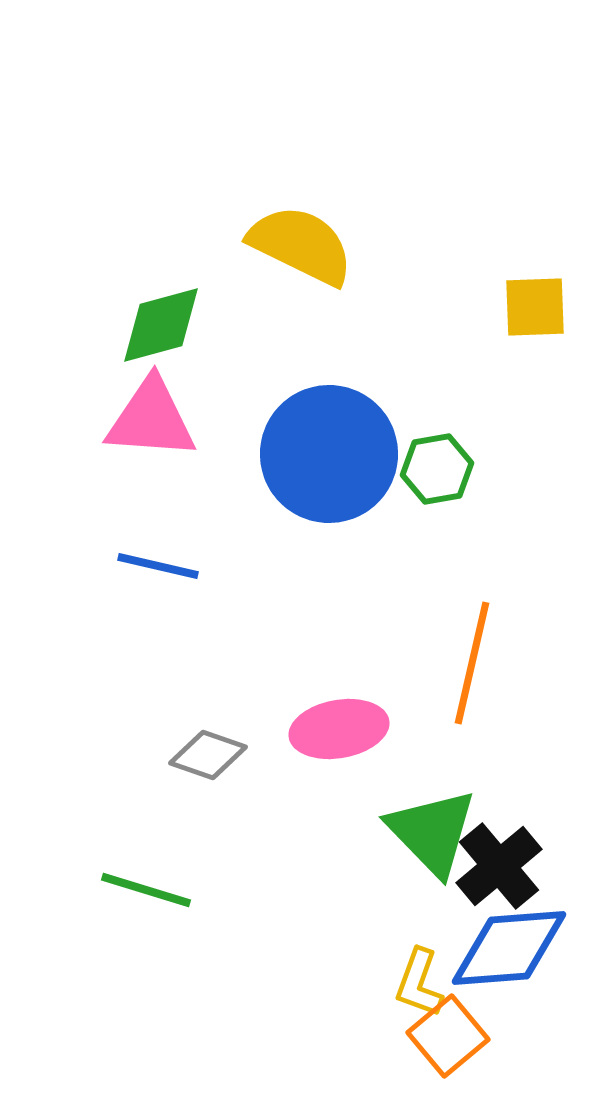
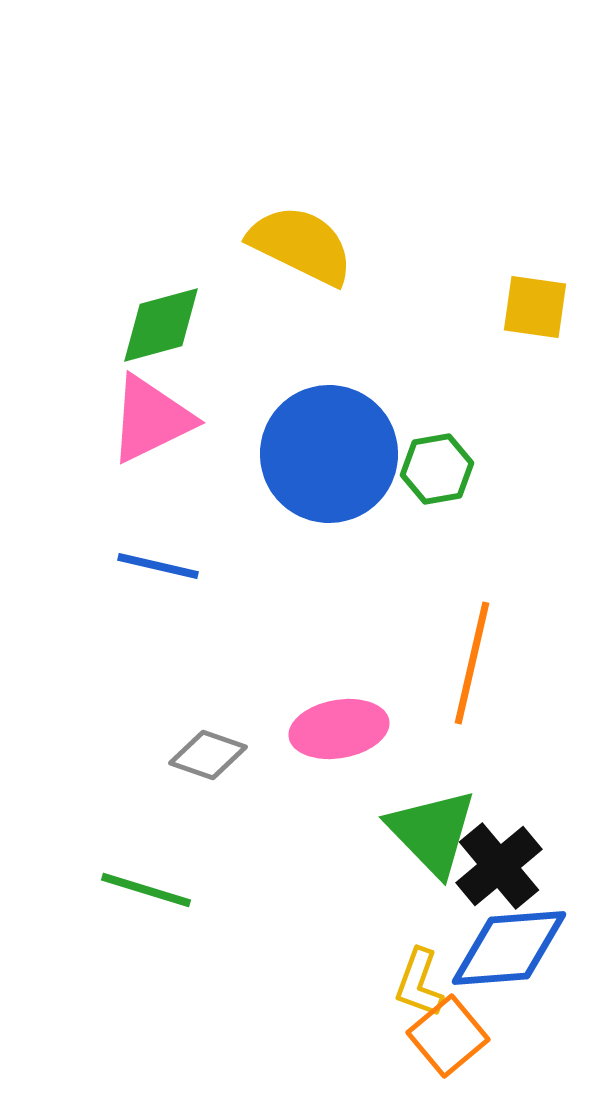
yellow square: rotated 10 degrees clockwise
pink triangle: rotated 30 degrees counterclockwise
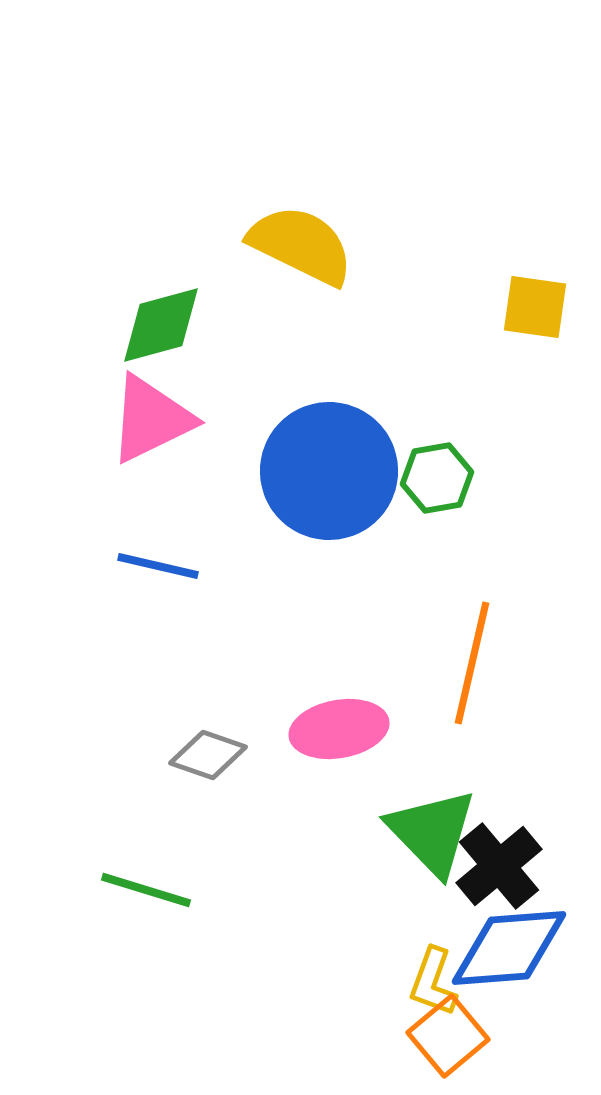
blue circle: moved 17 px down
green hexagon: moved 9 px down
yellow L-shape: moved 14 px right, 1 px up
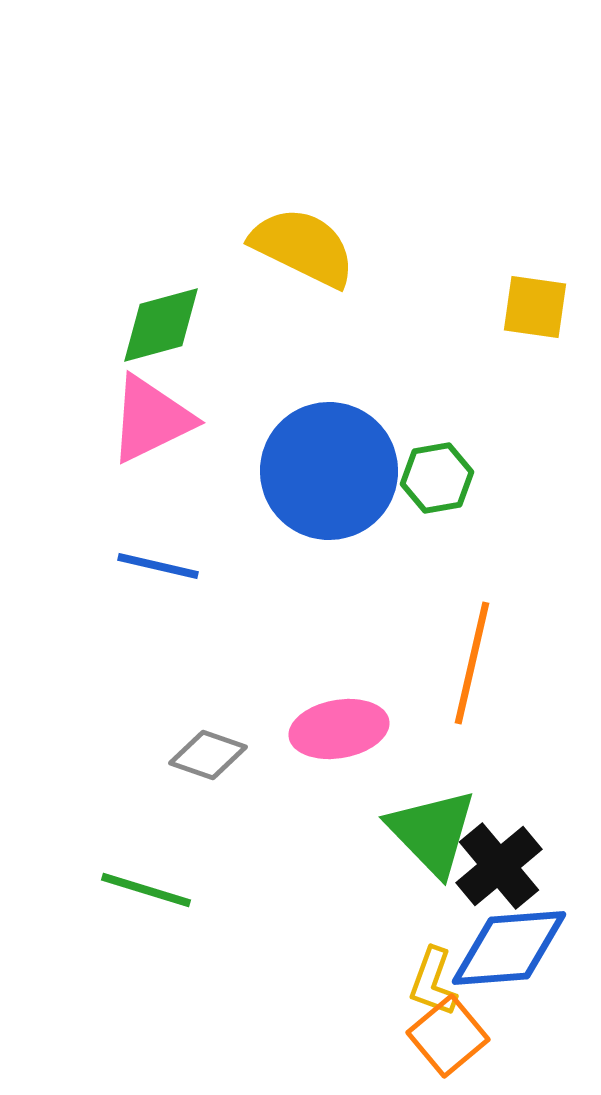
yellow semicircle: moved 2 px right, 2 px down
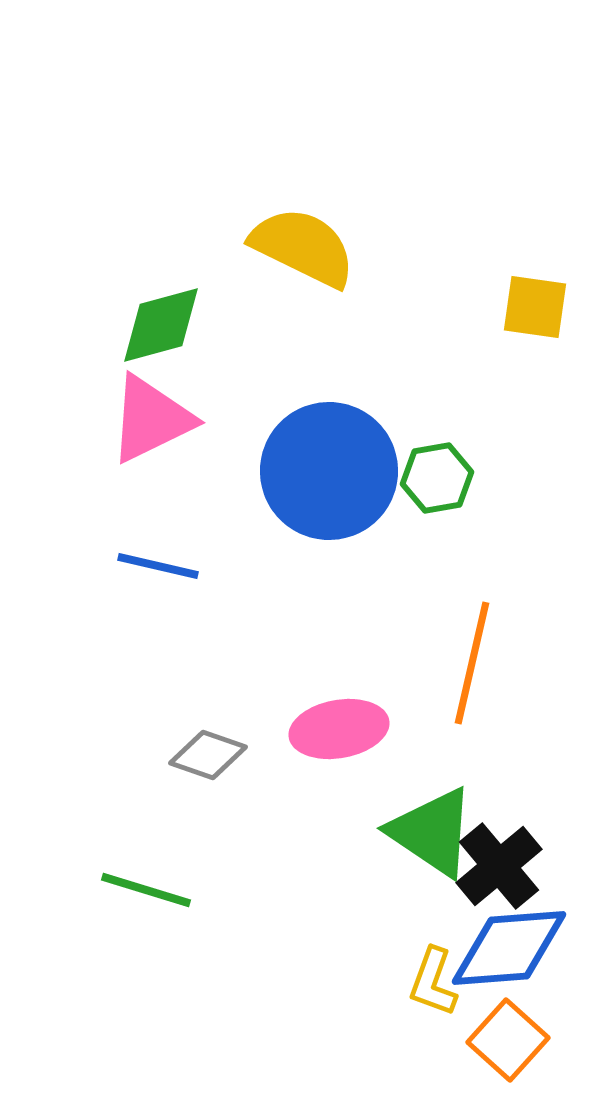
green triangle: rotated 12 degrees counterclockwise
orange square: moved 60 px right, 4 px down; rotated 8 degrees counterclockwise
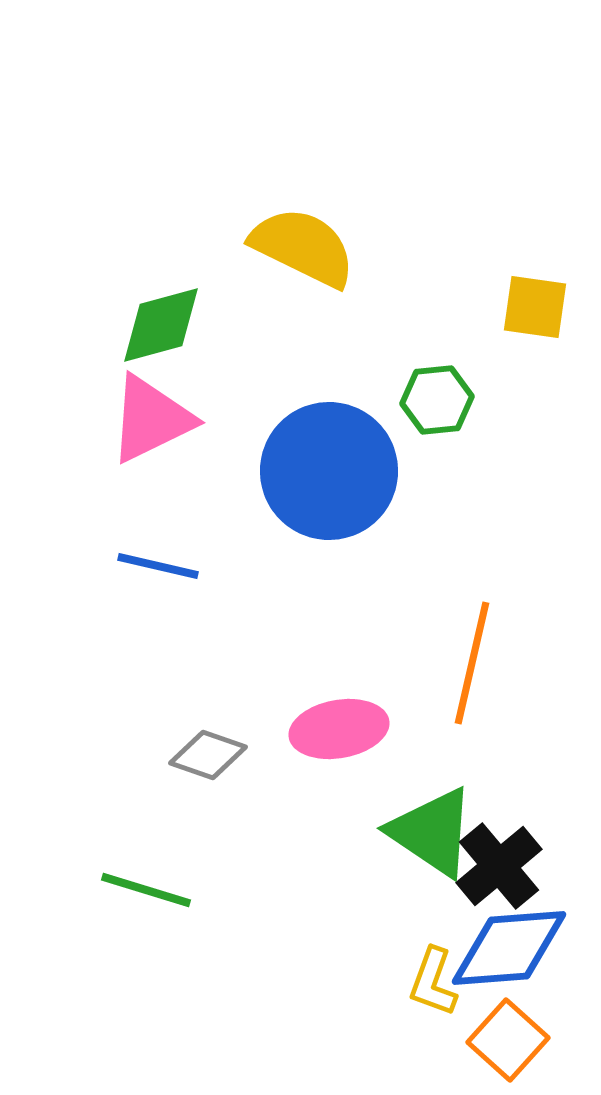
green hexagon: moved 78 px up; rotated 4 degrees clockwise
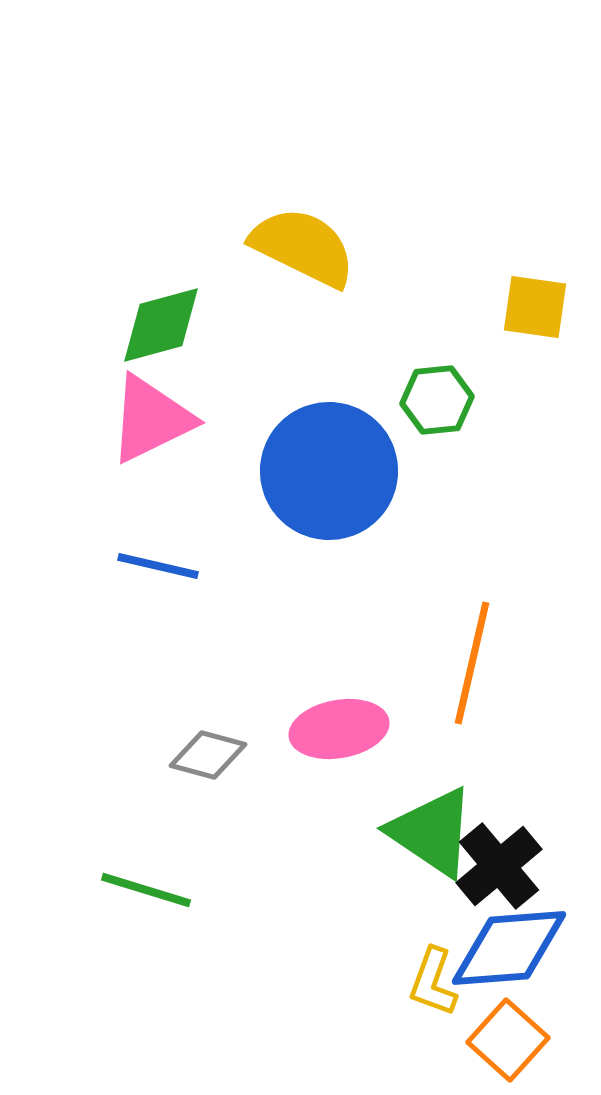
gray diamond: rotated 4 degrees counterclockwise
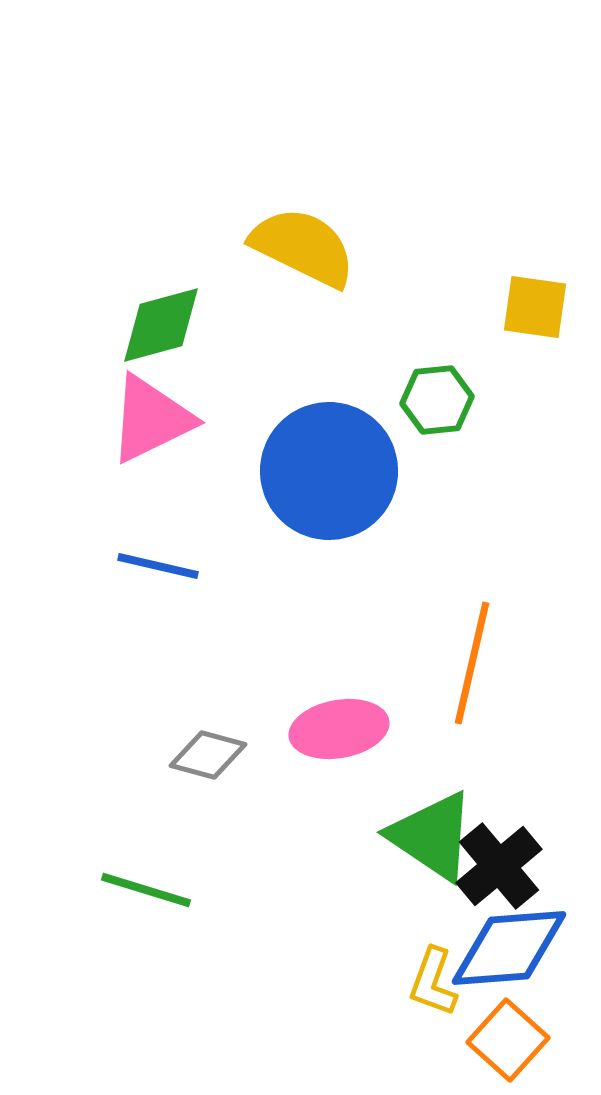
green triangle: moved 4 px down
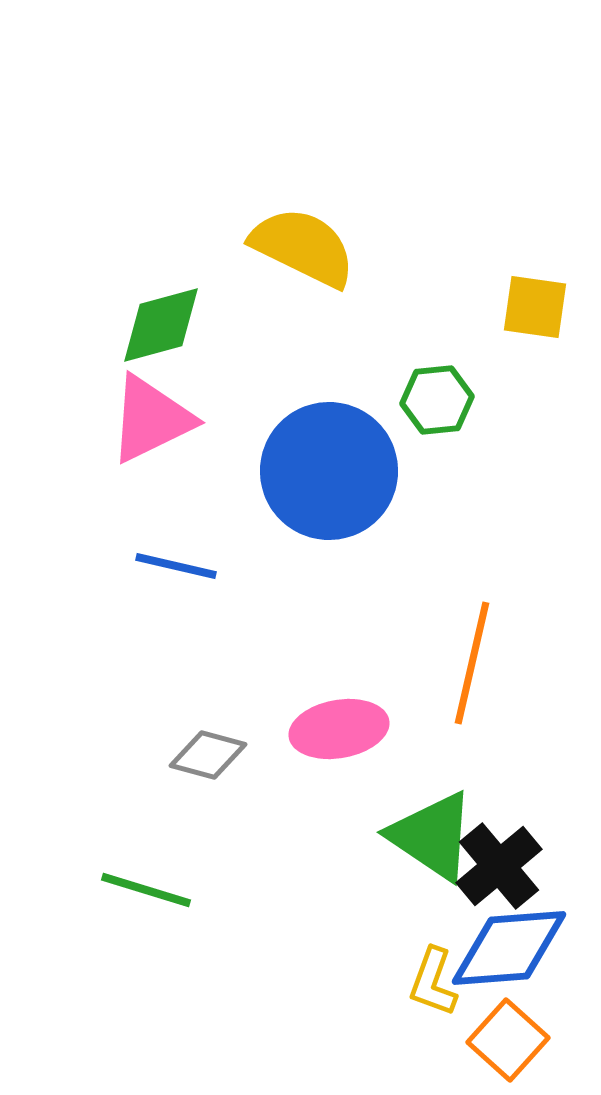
blue line: moved 18 px right
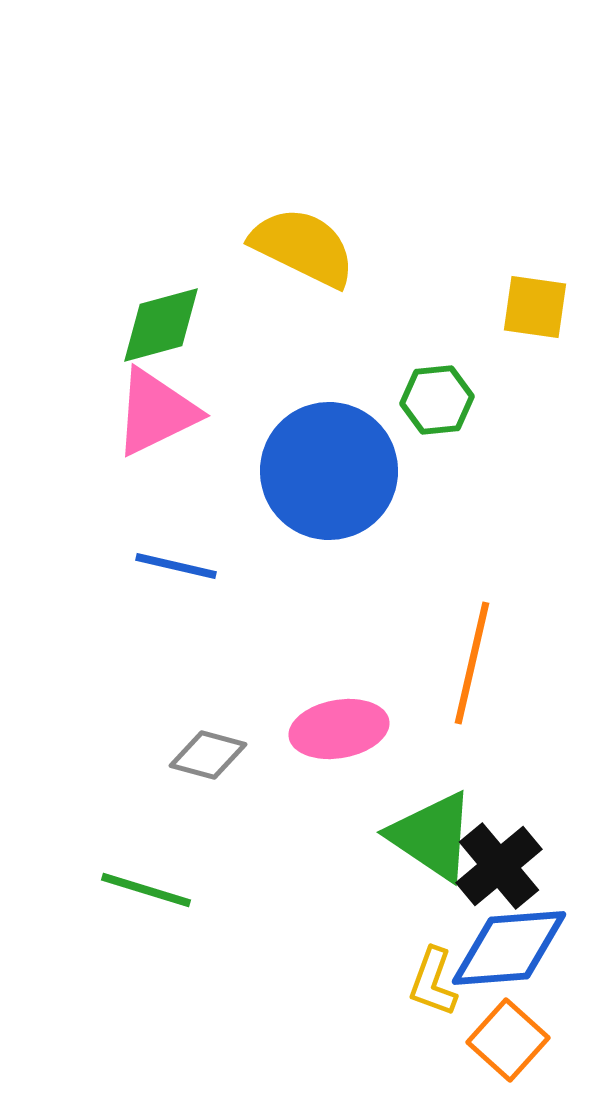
pink triangle: moved 5 px right, 7 px up
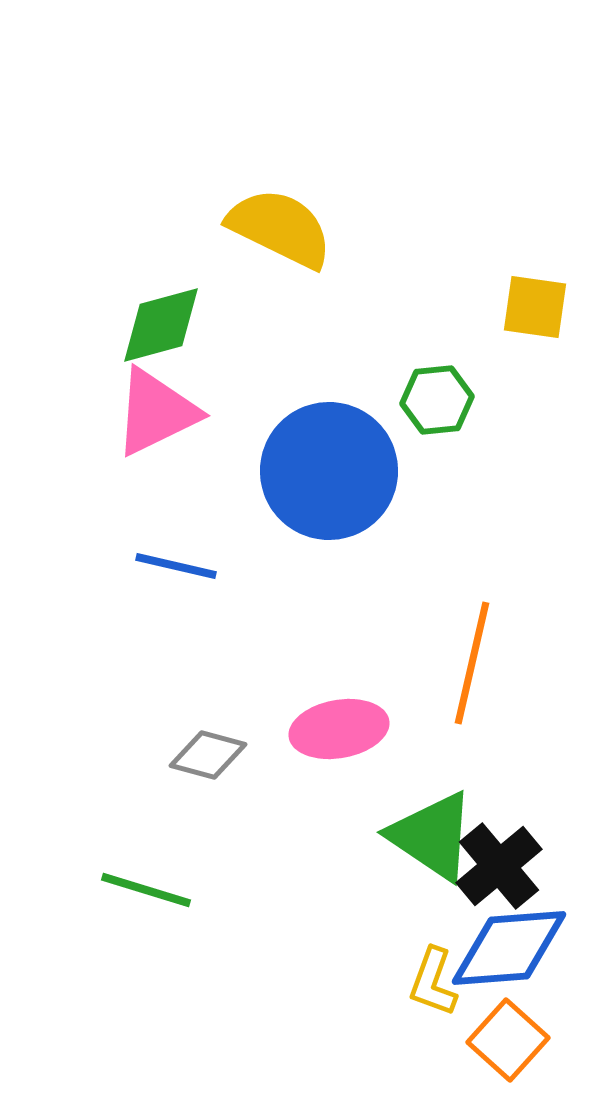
yellow semicircle: moved 23 px left, 19 px up
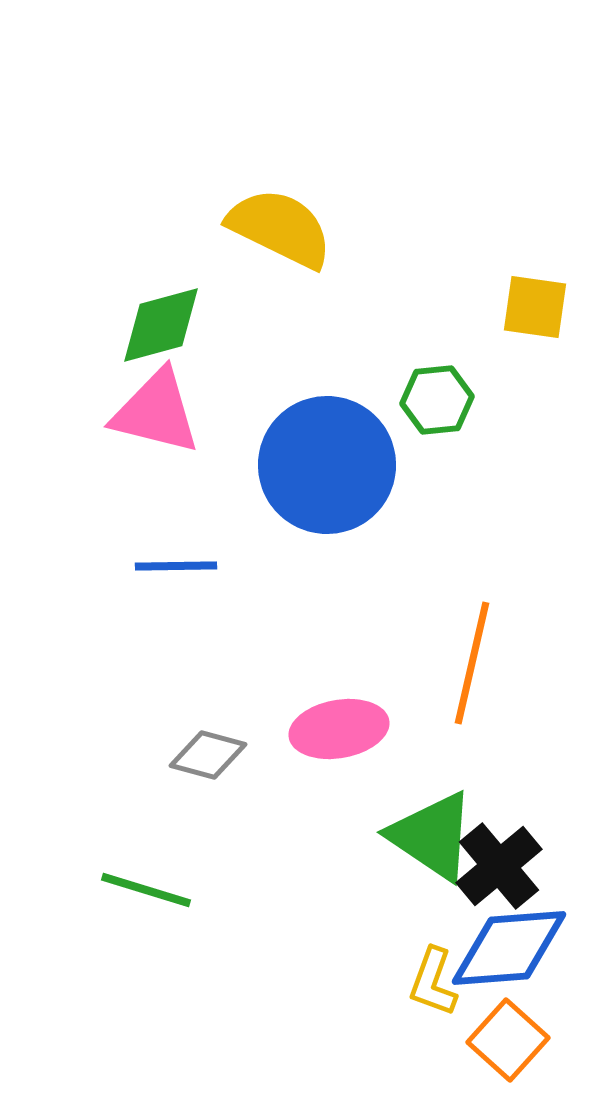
pink triangle: rotated 40 degrees clockwise
blue circle: moved 2 px left, 6 px up
blue line: rotated 14 degrees counterclockwise
